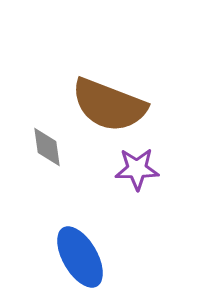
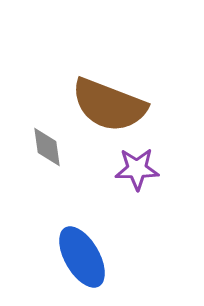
blue ellipse: moved 2 px right
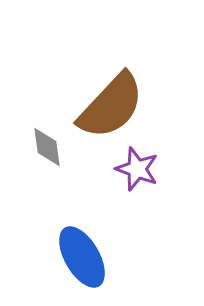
brown semicircle: moved 2 px right, 1 px down; rotated 68 degrees counterclockwise
purple star: rotated 21 degrees clockwise
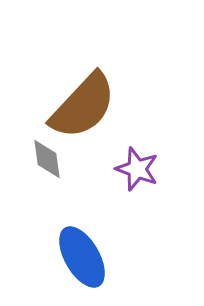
brown semicircle: moved 28 px left
gray diamond: moved 12 px down
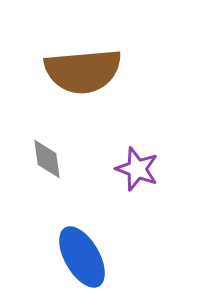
brown semicircle: moved 35 px up; rotated 42 degrees clockwise
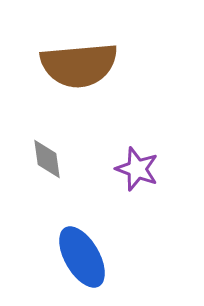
brown semicircle: moved 4 px left, 6 px up
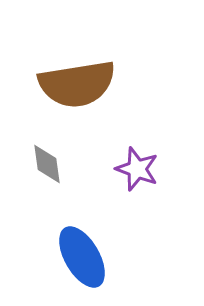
brown semicircle: moved 2 px left, 19 px down; rotated 4 degrees counterclockwise
gray diamond: moved 5 px down
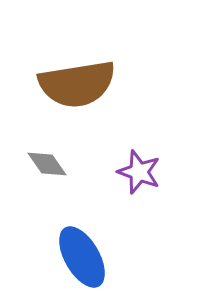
gray diamond: rotated 27 degrees counterclockwise
purple star: moved 2 px right, 3 px down
